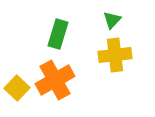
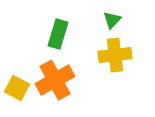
yellow square: rotated 15 degrees counterclockwise
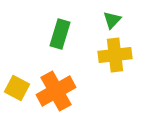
green rectangle: moved 2 px right
orange cross: moved 1 px right, 11 px down
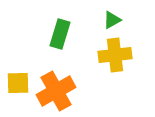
green triangle: rotated 18 degrees clockwise
yellow square: moved 1 px right, 5 px up; rotated 30 degrees counterclockwise
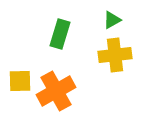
yellow square: moved 2 px right, 2 px up
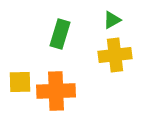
yellow square: moved 1 px down
orange cross: rotated 27 degrees clockwise
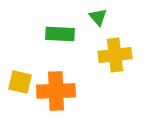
green triangle: moved 14 px left, 3 px up; rotated 42 degrees counterclockwise
green rectangle: rotated 76 degrees clockwise
yellow square: rotated 15 degrees clockwise
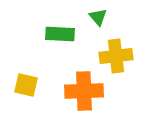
yellow cross: moved 1 px right, 1 px down
yellow square: moved 6 px right, 3 px down
orange cross: moved 28 px right
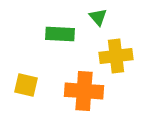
orange cross: rotated 6 degrees clockwise
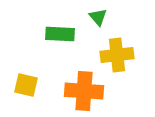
yellow cross: moved 1 px right, 1 px up
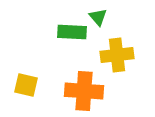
green rectangle: moved 12 px right, 2 px up
